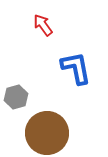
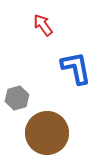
gray hexagon: moved 1 px right, 1 px down
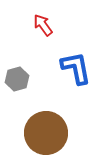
gray hexagon: moved 19 px up
brown circle: moved 1 px left
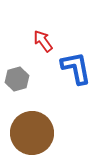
red arrow: moved 16 px down
brown circle: moved 14 px left
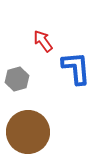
blue L-shape: rotated 6 degrees clockwise
brown circle: moved 4 px left, 1 px up
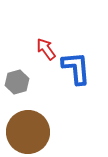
red arrow: moved 3 px right, 8 px down
gray hexagon: moved 3 px down
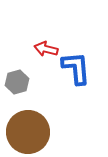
red arrow: rotated 40 degrees counterclockwise
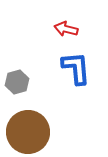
red arrow: moved 20 px right, 20 px up
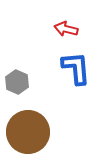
gray hexagon: rotated 20 degrees counterclockwise
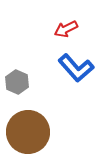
red arrow: rotated 40 degrees counterclockwise
blue L-shape: rotated 144 degrees clockwise
